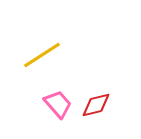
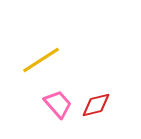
yellow line: moved 1 px left, 5 px down
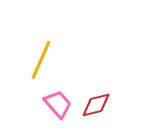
yellow line: rotated 33 degrees counterclockwise
